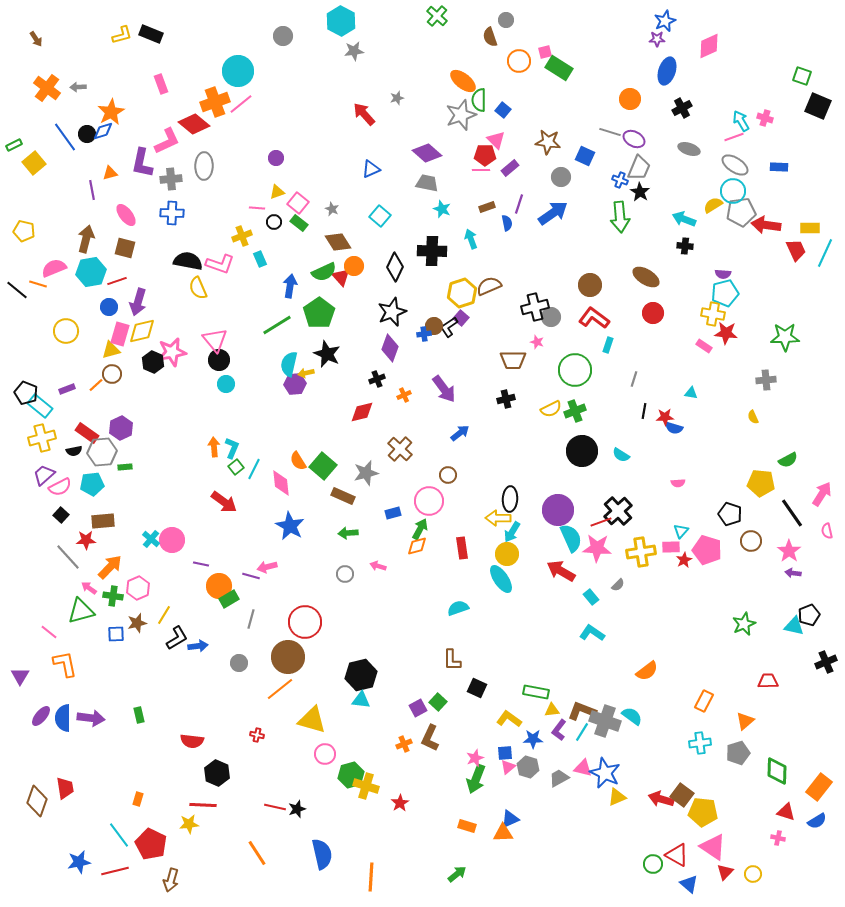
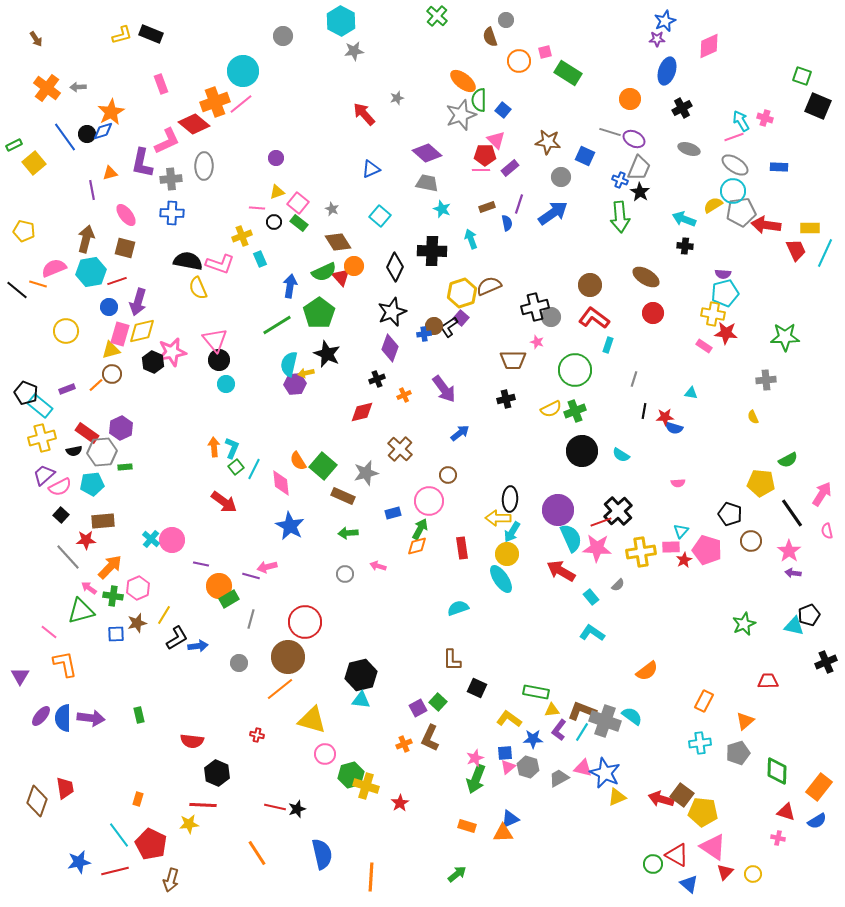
green rectangle at (559, 68): moved 9 px right, 5 px down
cyan circle at (238, 71): moved 5 px right
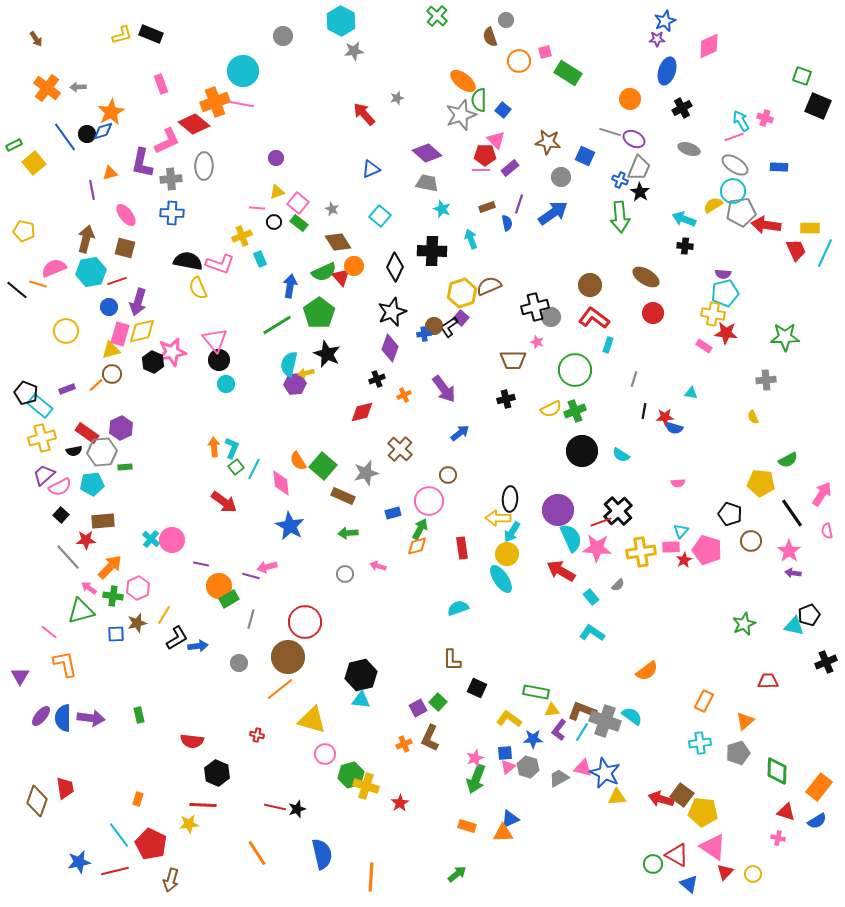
pink line at (241, 104): rotated 50 degrees clockwise
yellow triangle at (617, 797): rotated 18 degrees clockwise
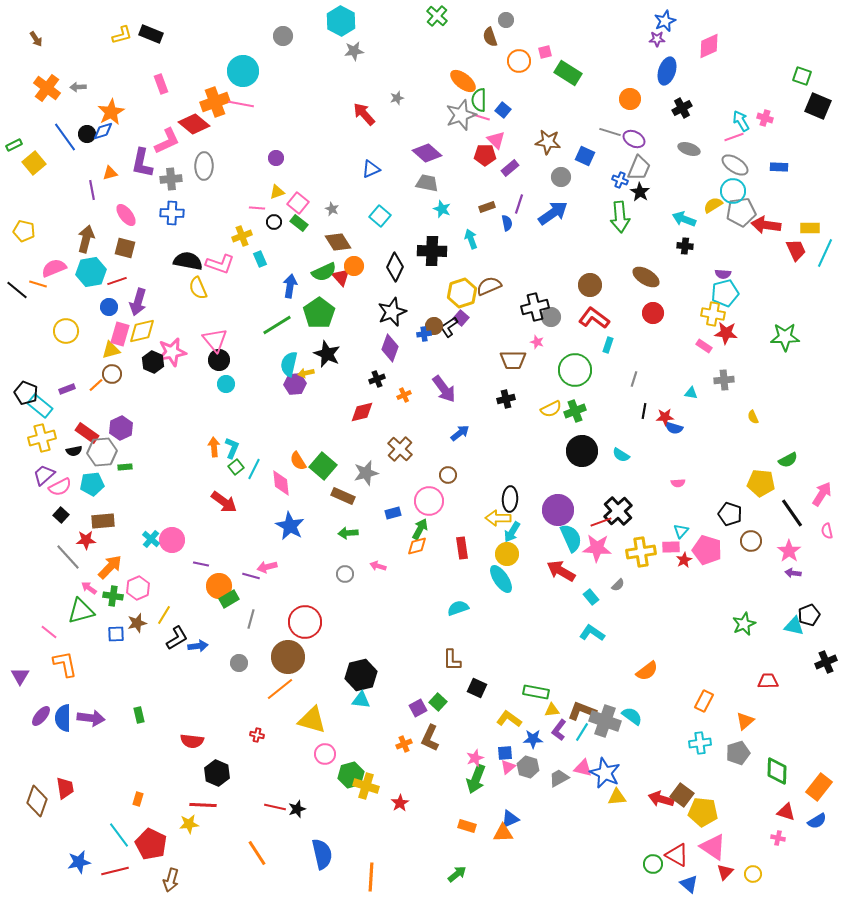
pink line at (481, 170): moved 53 px up; rotated 18 degrees clockwise
gray cross at (766, 380): moved 42 px left
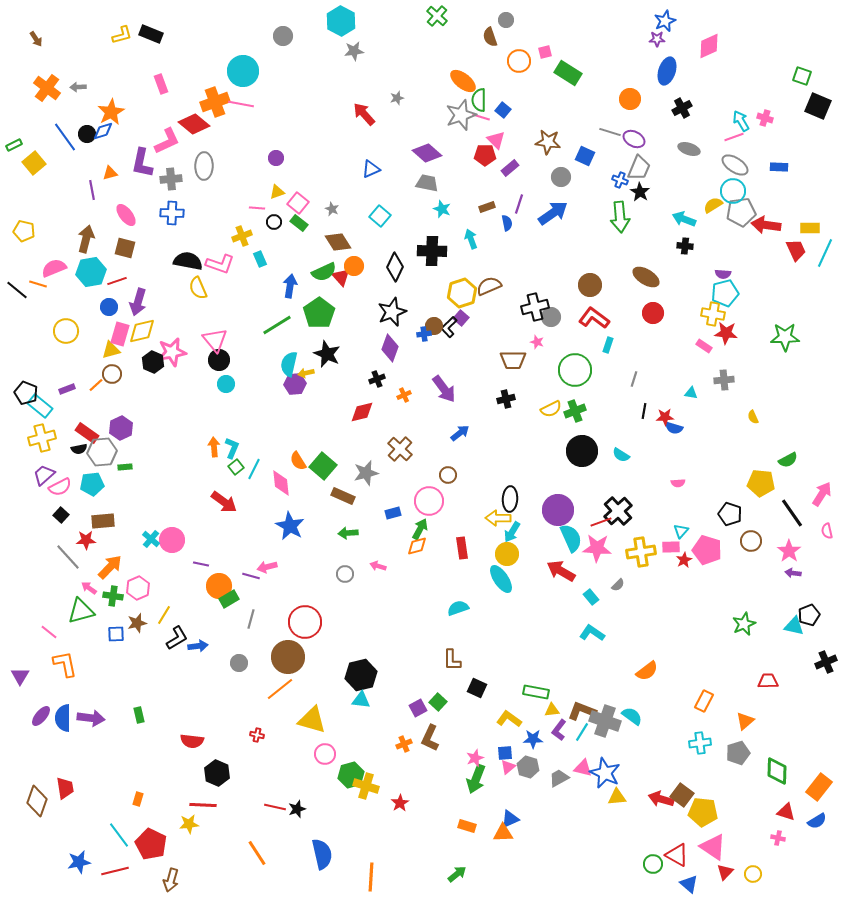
black L-shape at (449, 327): rotated 10 degrees counterclockwise
black semicircle at (74, 451): moved 5 px right, 2 px up
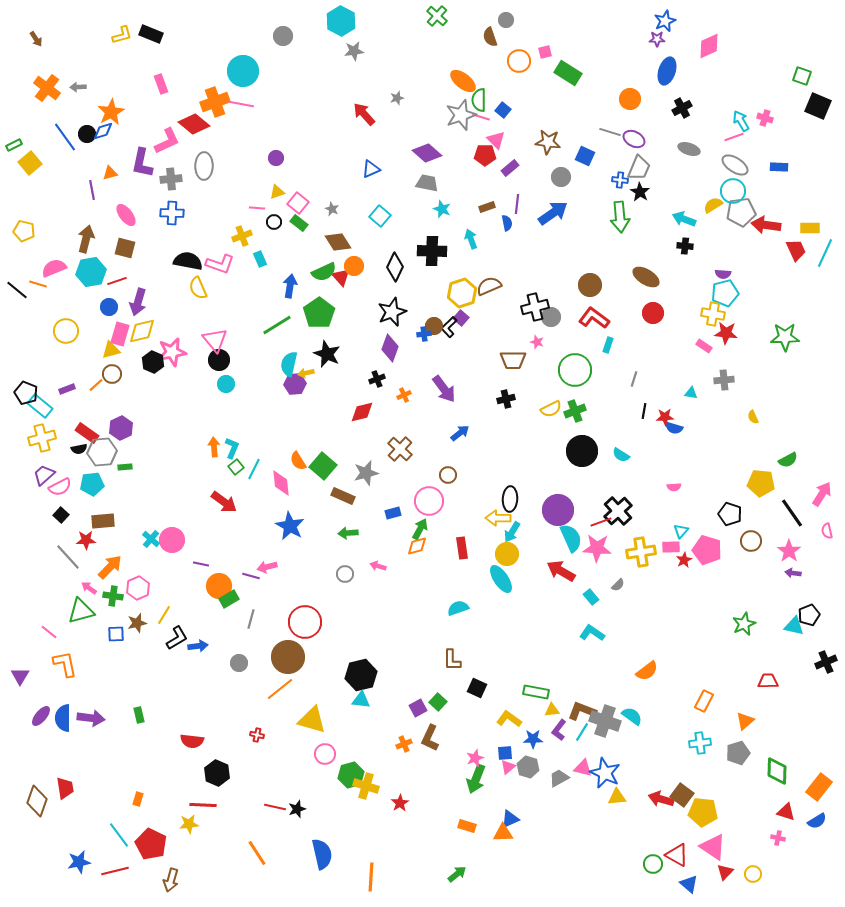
yellow square at (34, 163): moved 4 px left
blue cross at (620, 180): rotated 14 degrees counterclockwise
purple line at (519, 204): moved 2 px left; rotated 12 degrees counterclockwise
pink semicircle at (678, 483): moved 4 px left, 4 px down
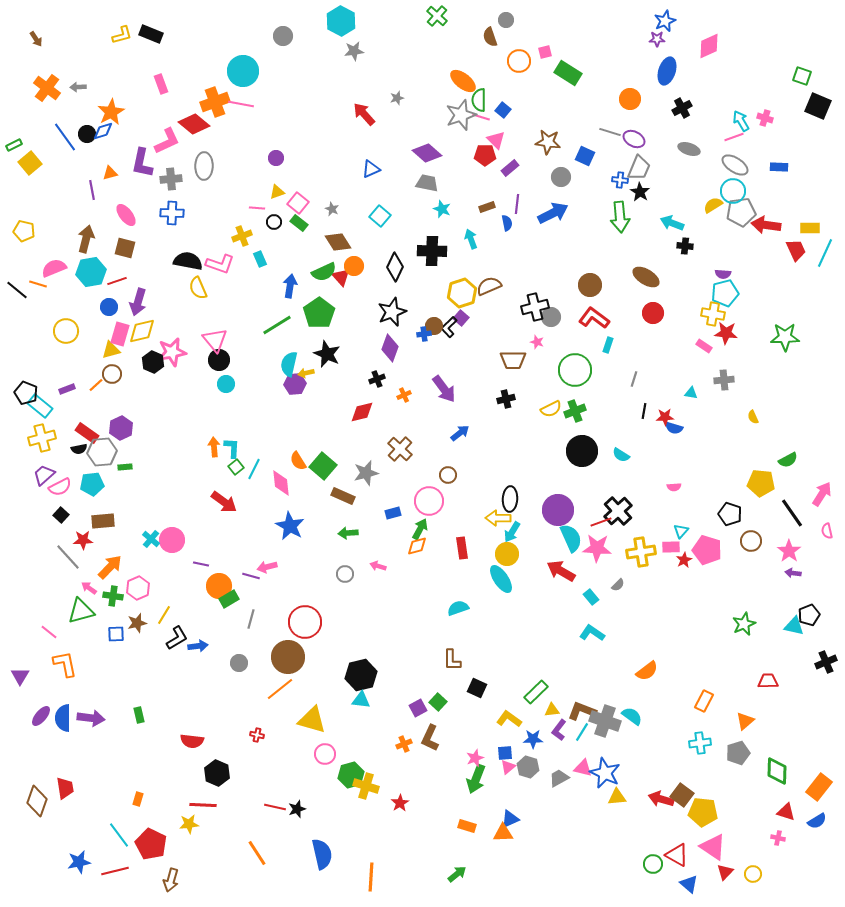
blue arrow at (553, 213): rotated 8 degrees clockwise
cyan arrow at (684, 219): moved 12 px left, 4 px down
cyan L-shape at (232, 448): rotated 20 degrees counterclockwise
red star at (86, 540): moved 3 px left
green rectangle at (536, 692): rotated 55 degrees counterclockwise
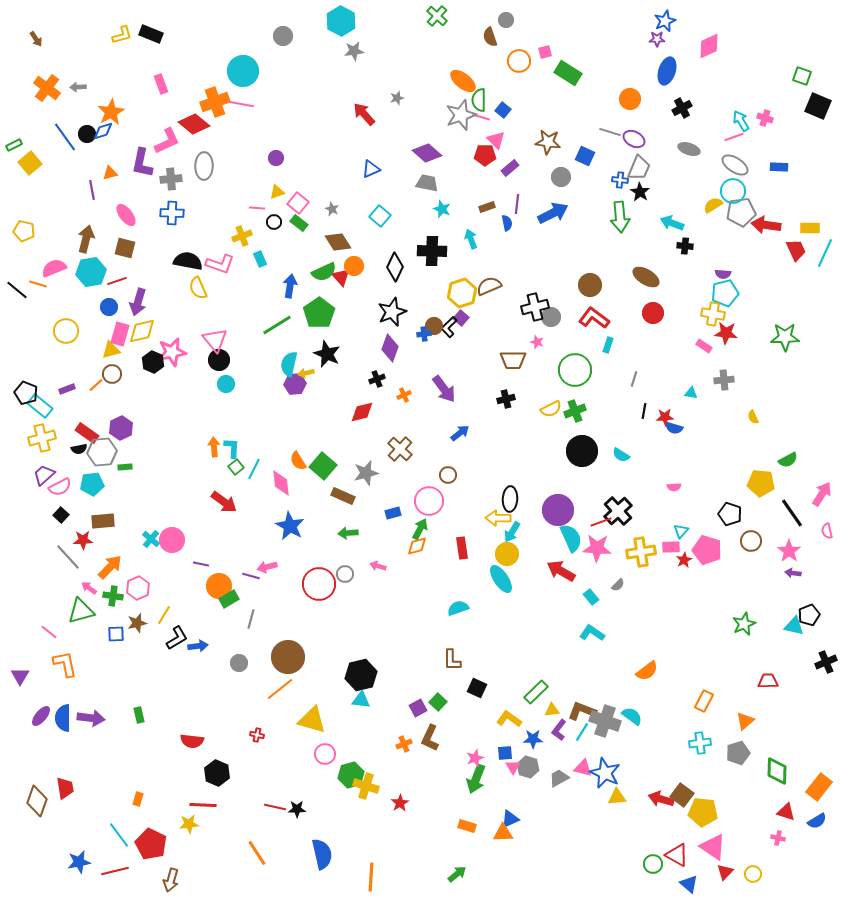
red circle at (305, 622): moved 14 px right, 38 px up
pink triangle at (508, 767): moved 5 px right; rotated 21 degrees counterclockwise
black star at (297, 809): rotated 18 degrees clockwise
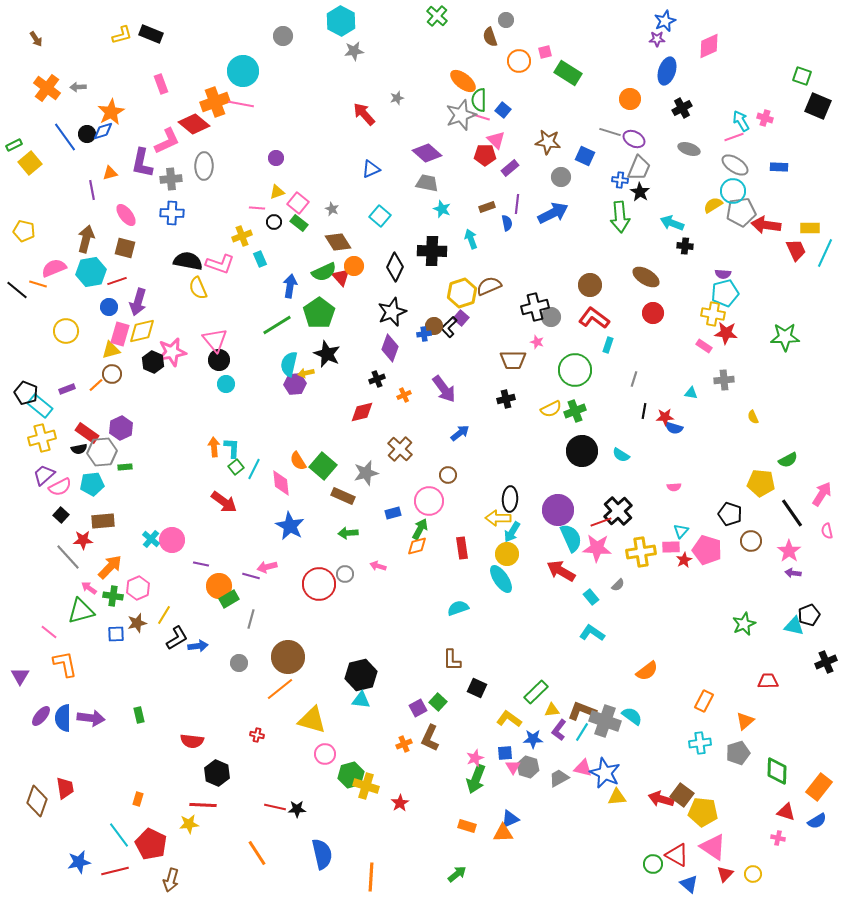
red triangle at (725, 872): moved 2 px down
